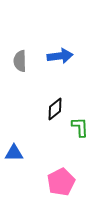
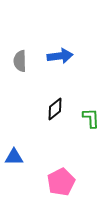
green L-shape: moved 11 px right, 9 px up
blue triangle: moved 4 px down
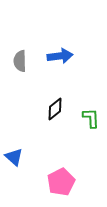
blue triangle: rotated 42 degrees clockwise
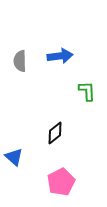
black diamond: moved 24 px down
green L-shape: moved 4 px left, 27 px up
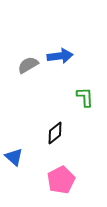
gray semicircle: moved 8 px right, 4 px down; rotated 60 degrees clockwise
green L-shape: moved 2 px left, 6 px down
pink pentagon: moved 2 px up
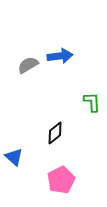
green L-shape: moved 7 px right, 5 px down
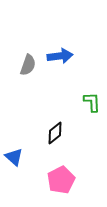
gray semicircle: rotated 140 degrees clockwise
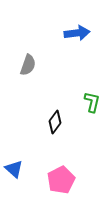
blue arrow: moved 17 px right, 23 px up
green L-shape: rotated 15 degrees clockwise
black diamond: moved 11 px up; rotated 15 degrees counterclockwise
blue triangle: moved 12 px down
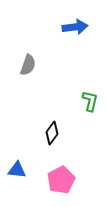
blue arrow: moved 2 px left, 6 px up
green L-shape: moved 2 px left, 1 px up
black diamond: moved 3 px left, 11 px down
blue triangle: moved 3 px right, 1 px down; rotated 36 degrees counterclockwise
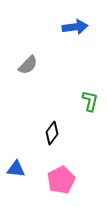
gray semicircle: rotated 25 degrees clockwise
blue triangle: moved 1 px left, 1 px up
